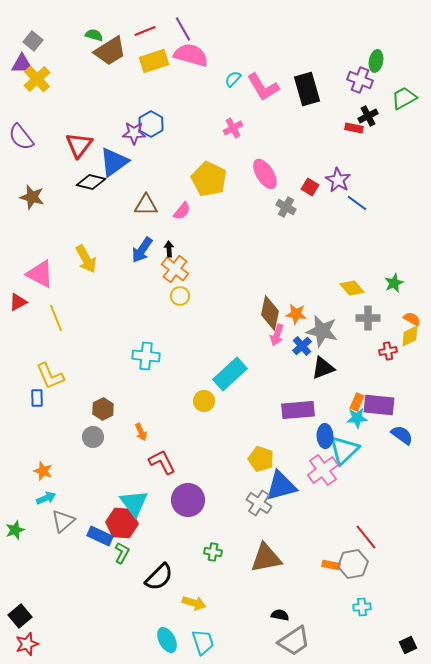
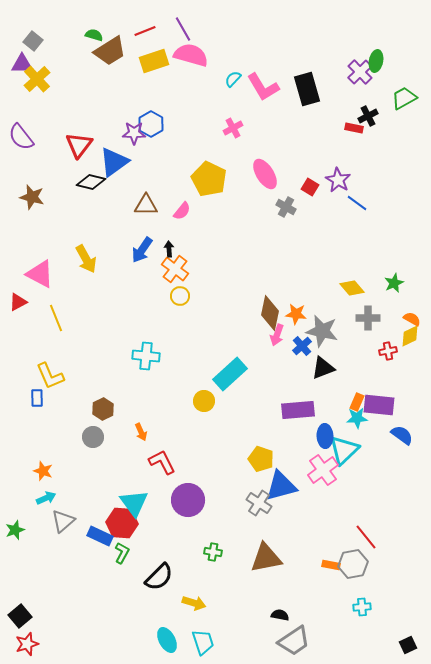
purple cross at (360, 80): moved 8 px up; rotated 25 degrees clockwise
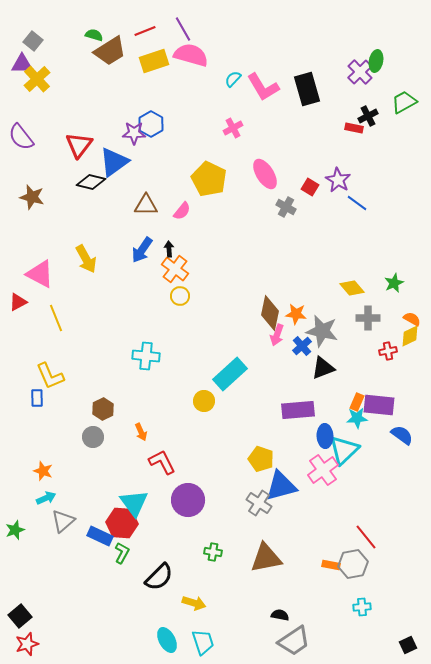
green trapezoid at (404, 98): moved 4 px down
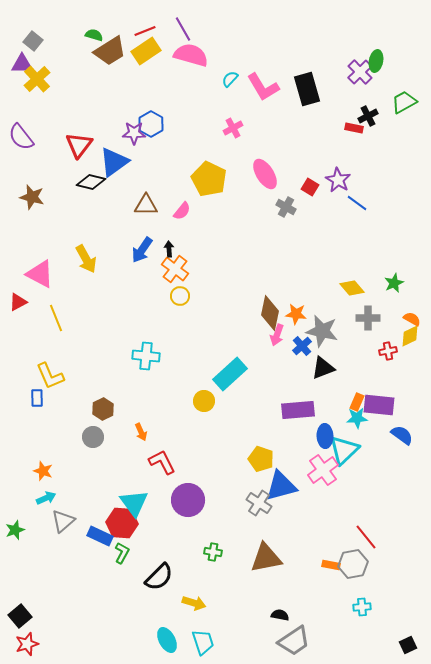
yellow rectangle at (154, 61): moved 8 px left, 10 px up; rotated 16 degrees counterclockwise
cyan semicircle at (233, 79): moved 3 px left
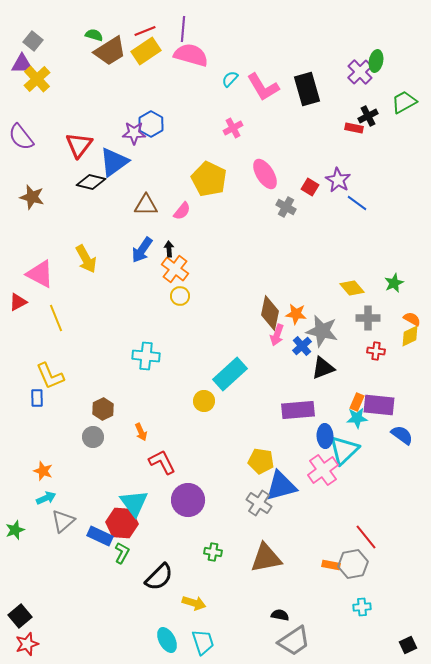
purple line at (183, 29): rotated 35 degrees clockwise
red cross at (388, 351): moved 12 px left; rotated 18 degrees clockwise
yellow pentagon at (261, 459): moved 2 px down; rotated 10 degrees counterclockwise
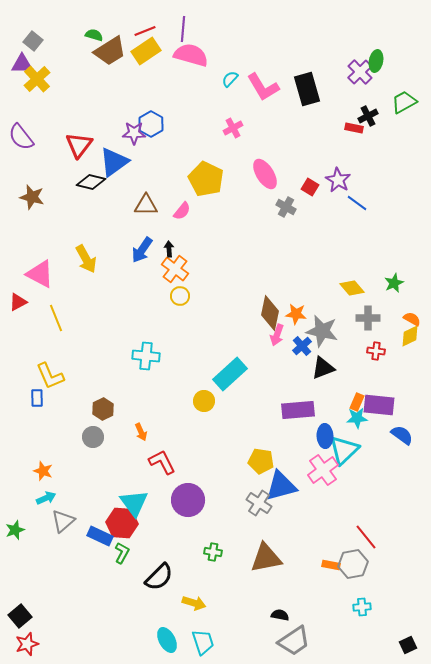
yellow pentagon at (209, 179): moved 3 px left
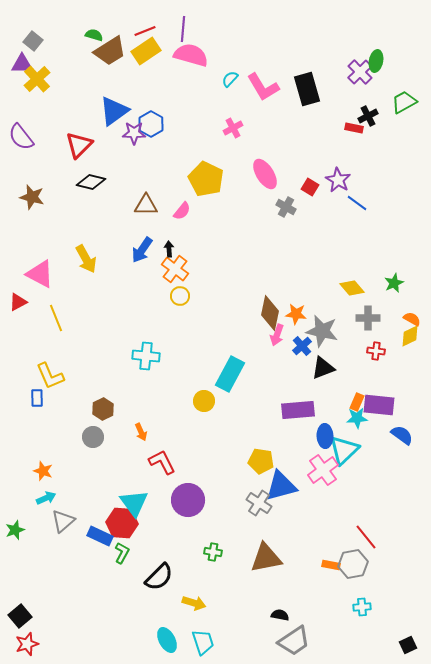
red triangle at (79, 145): rotated 8 degrees clockwise
blue triangle at (114, 162): moved 51 px up
cyan rectangle at (230, 374): rotated 20 degrees counterclockwise
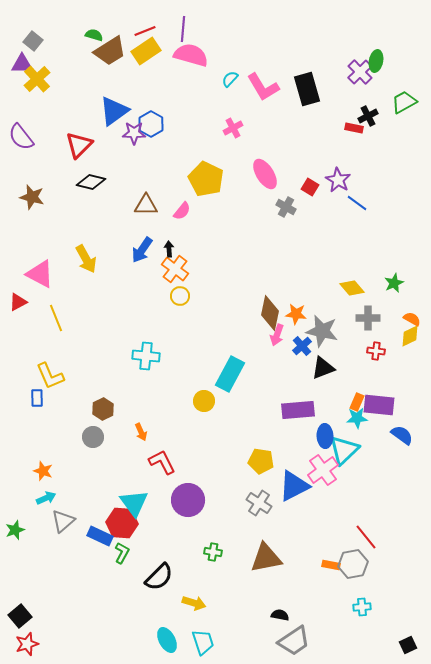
blue triangle at (281, 486): moved 13 px right; rotated 12 degrees counterclockwise
